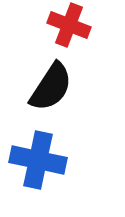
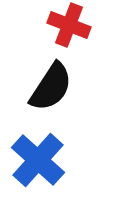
blue cross: rotated 30 degrees clockwise
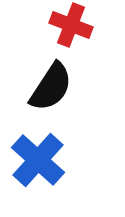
red cross: moved 2 px right
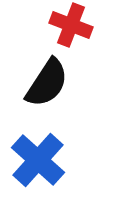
black semicircle: moved 4 px left, 4 px up
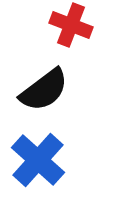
black semicircle: moved 3 px left, 7 px down; rotated 20 degrees clockwise
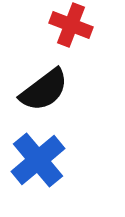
blue cross: rotated 8 degrees clockwise
